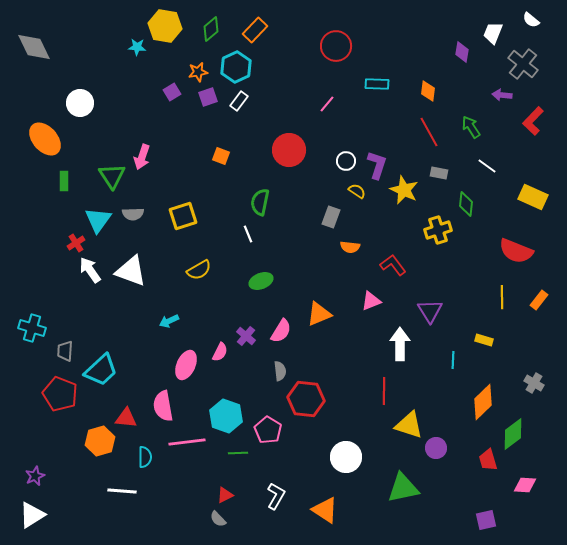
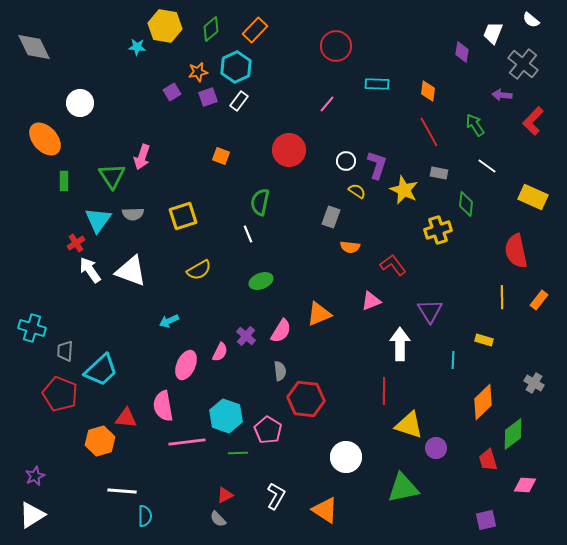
green arrow at (471, 127): moved 4 px right, 2 px up
red semicircle at (516, 251): rotated 56 degrees clockwise
cyan semicircle at (145, 457): moved 59 px down
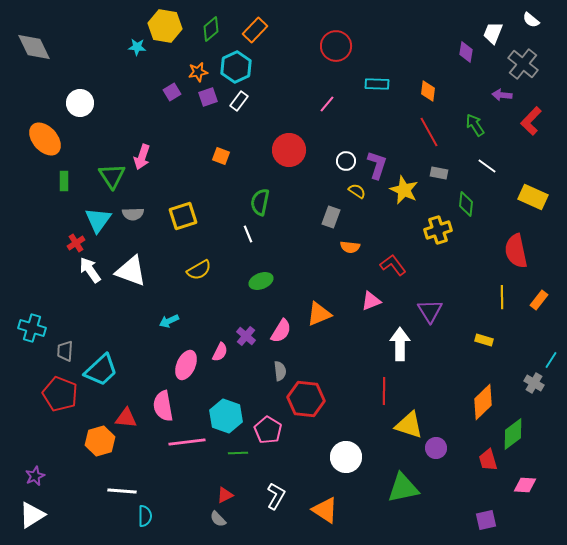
purple diamond at (462, 52): moved 4 px right
red L-shape at (533, 121): moved 2 px left
cyan line at (453, 360): moved 98 px right; rotated 30 degrees clockwise
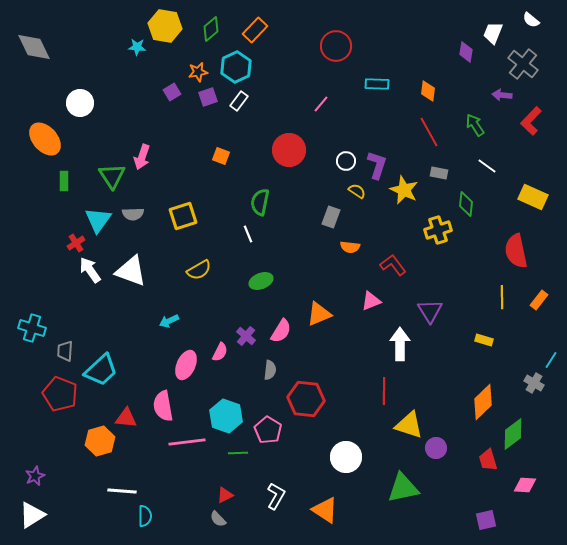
pink line at (327, 104): moved 6 px left
gray semicircle at (280, 371): moved 10 px left, 1 px up; rotated 12 degrees clockwise
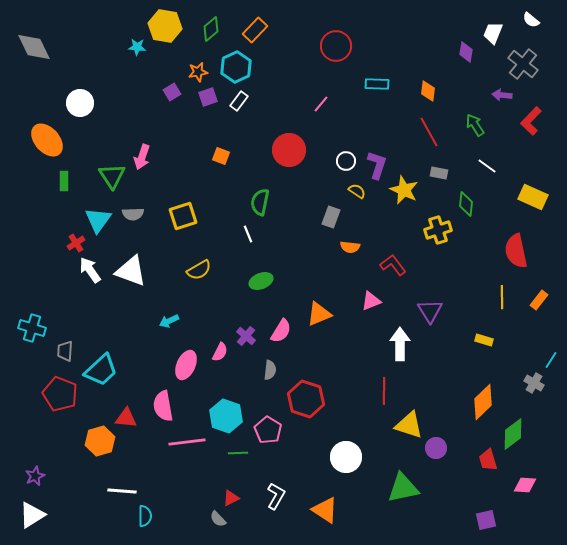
orange ellipse at (45, 139): moved 2 px right, 1 px down
red hexagon at (306, 399): rotated 12 degrees clockwise
red triangle at (225, 495): moved 6 px right, 3 px down
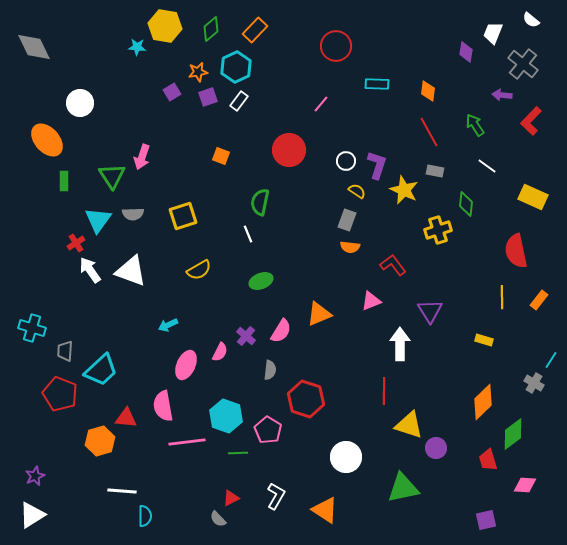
gray rectangle at (439, 173): moved 4 px left, 2 px up
gray rectangle at (331, 217): moved 16 px right, 3 px down
cyan arrow at (169, 321): moved 1 px left, 4 px down
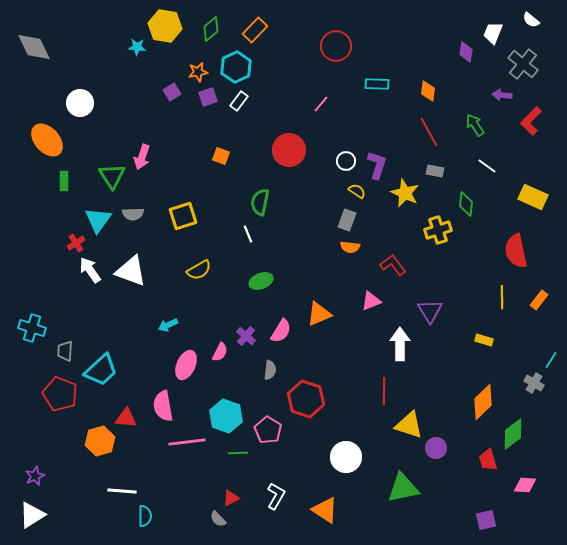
yellow star at (404, 190): moved 1 px right, 3 px down
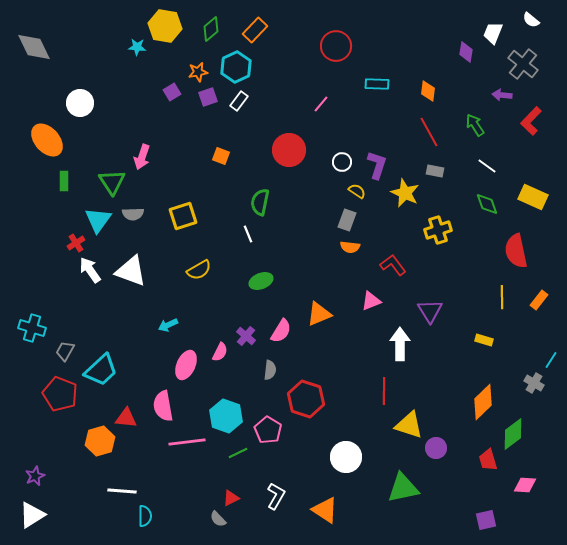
white circle at (346, 161): moved 4 px left, 1 px down
green triangle at (112, 176): moved 6 px down
green diamond at (466, 204): moved 21 px right; rotated 25 degrees counterclockwise
gray trapezoid at (65, 351): rotated 25 degrees clockwise
green line at (238, 453): rotated 24 degrees counterclockwise
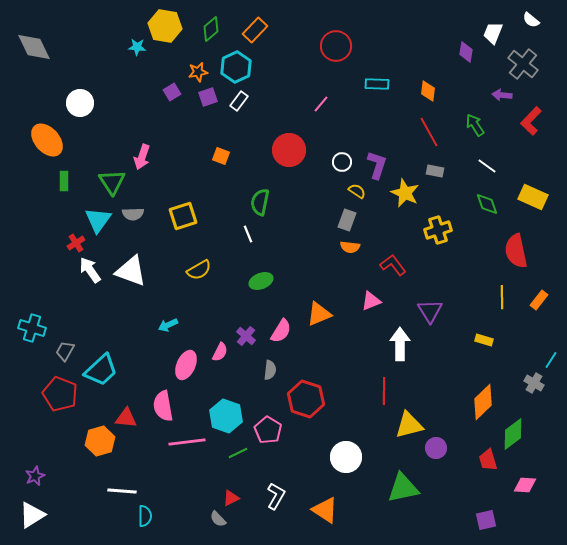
yellow triangle at (409, 425): rotated 32 degrees counterclockwise
